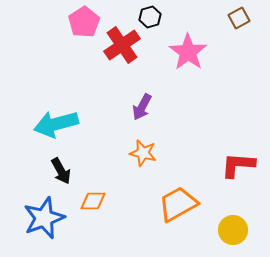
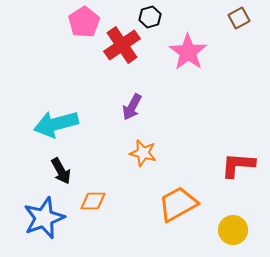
purple arrow: moved 10 px left
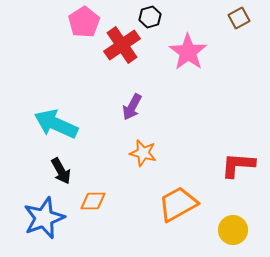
cyan arrow: rotated 39 degrees clockwise
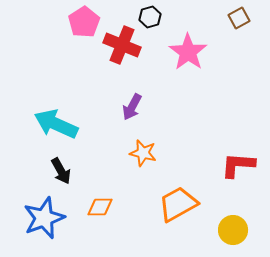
red cross: rotated 33 degrees counterclockwise
orange diamond: moved 7 px right, 6 px down
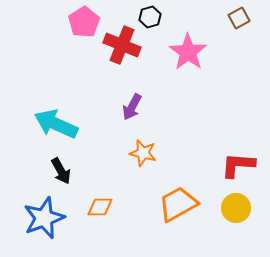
yellow circle: moved 3 px right, 22 px up
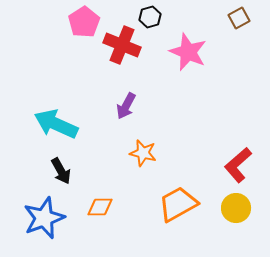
pink star: rotated 12 degrees counterclockwise
purple arrow: moved 6 px left, 1 px up
red L-shape: rotated 45 degrees counterclockwise
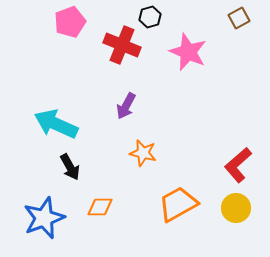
pink pentagon: moved 14 px left; rotated 12 degrees clockwise
black arrow: moved 9 px right, 4 px up
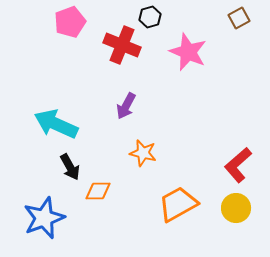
orange diamond: moved 2 px left, 16 px up
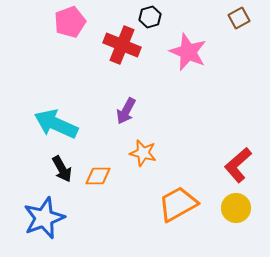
purple arrow: moved 5 px down
black arrow: moved 8 px left, 2 px down
orange diamond: moved 15 px up
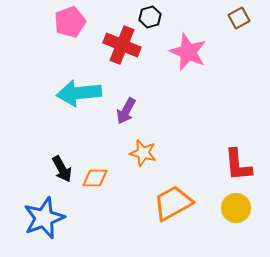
cyan arrow: moved 23 px right, 31 px up; rotated 30 degrees counterclockwise
red L-shape: rotated 54 degrees counterclockwise
orange diamond: moved 3 px left, 2 px down
orange trapezoid: moved 5 px left, 1 px up
